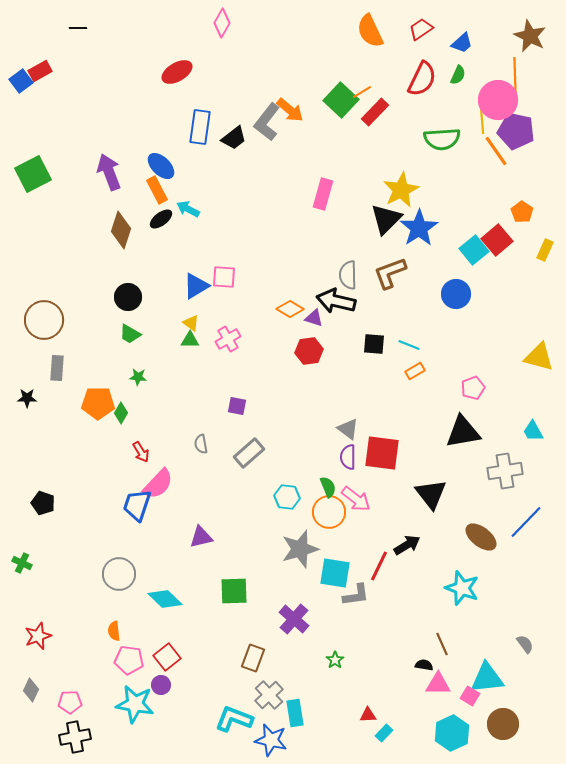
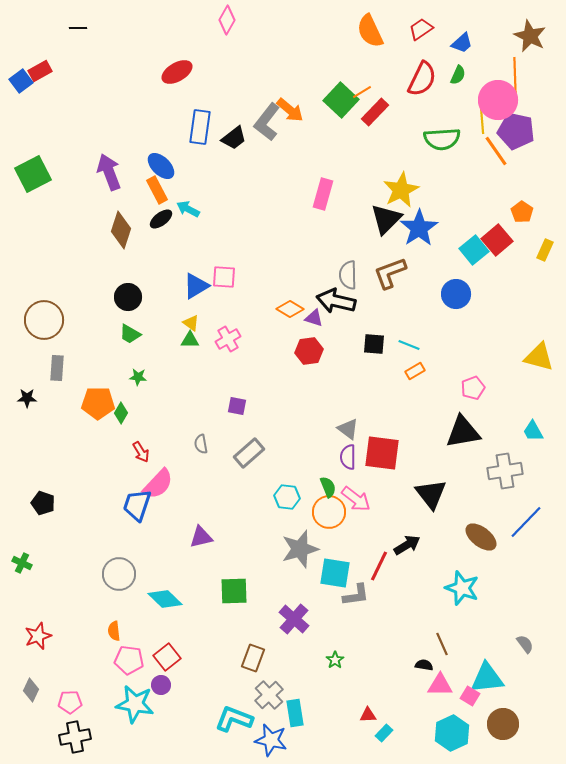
pink diamond at (222, 23): moved 5 px right, 3 px up
pink triangle at (438, 684): moved 2 px right, 1 px down
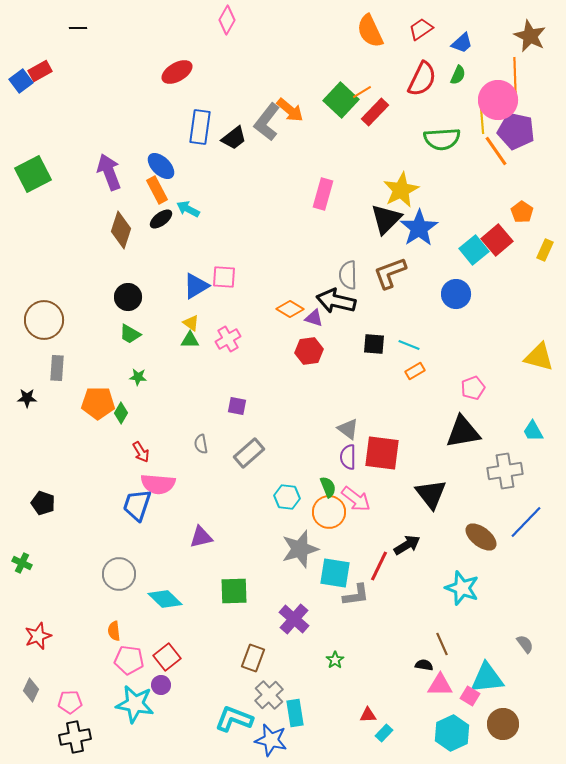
pink semicircle at (158, 484): rotated 52 degrees clockwise
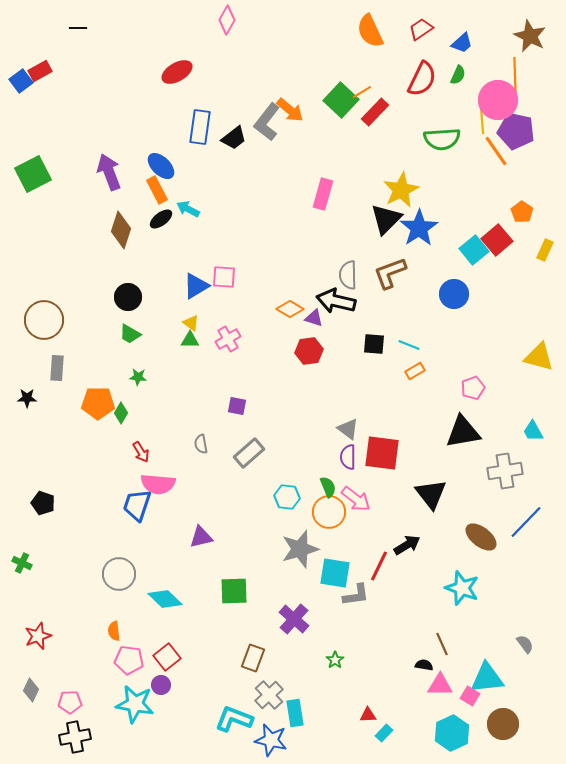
blue circle at (456, 294): moved 2 px left
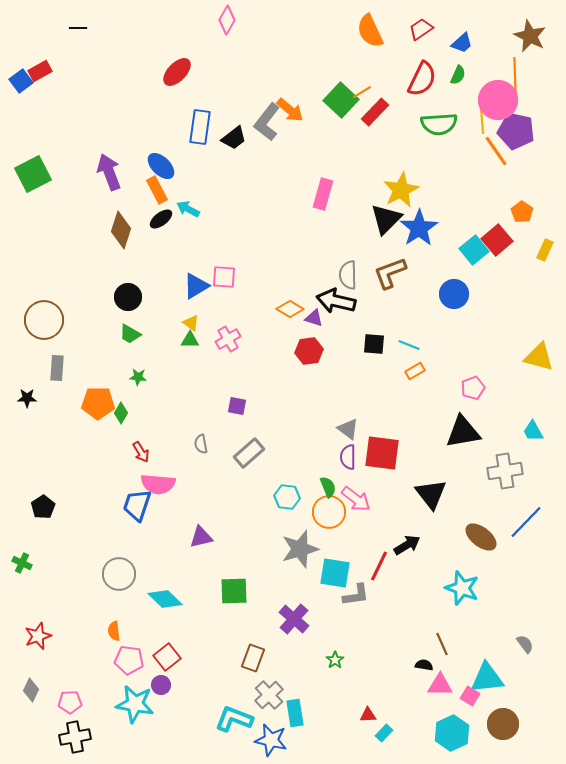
red ellipse at (177, 72): rotated 16 degrees counterclockwise
green semicircle at (442, 139): moved 3 px left, 15 px up
black pentagon at (43, 503): moved 4 px down; rotated 20 degrees clockwise
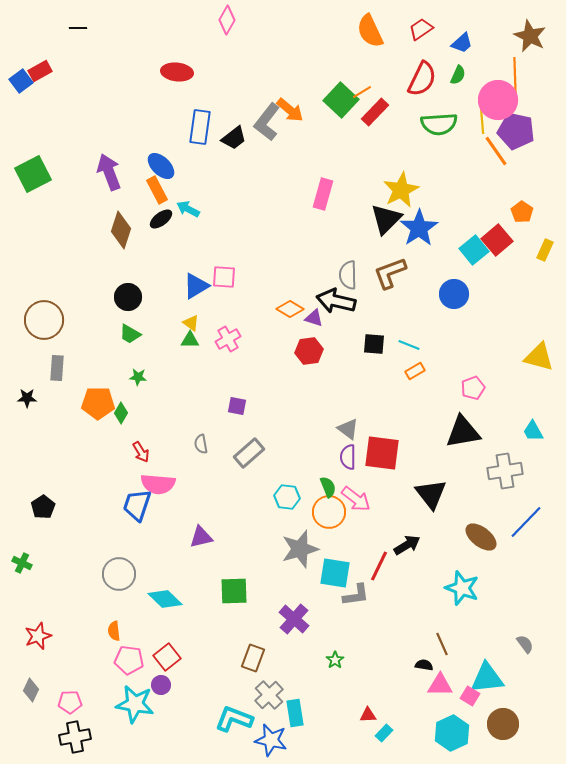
red ellipse at (177, 72): rotated 52 degrees clockwise
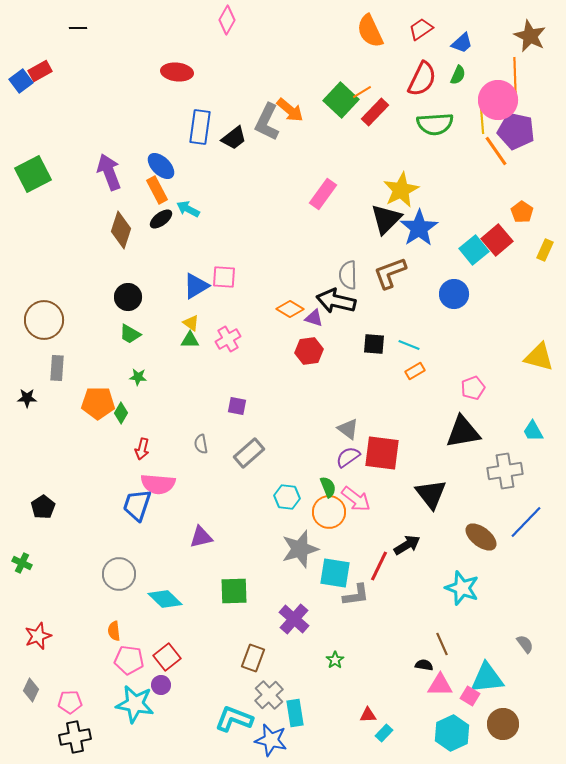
gray L-shape at (267, 122): rotated 12 degrees counterclockwise
green semicircle at (439, 124): moved 4 px left
pink rectangle at (323, 194): rotated 20 degrees clockwise
red arrow at (141, 452): moved 1 px right, 3 px up; rotated 45 degrees clockwise
purple semicircle at (348, 457): rotated 55 degrees clockwise
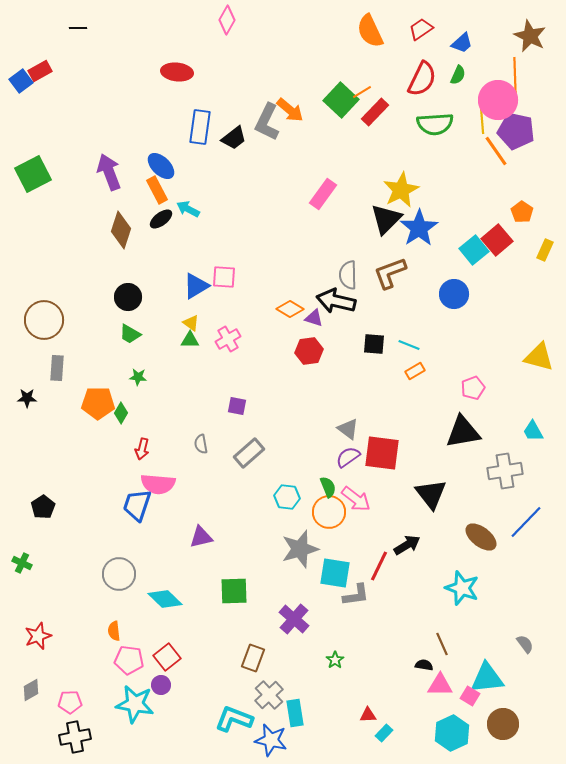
gray diamond at (31, 690): rotated 35 degrees clockwise
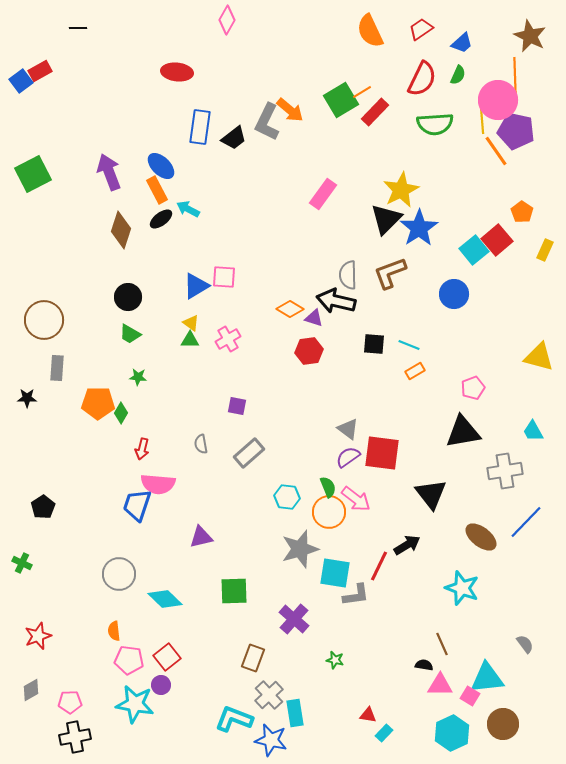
green square at (341, 100): rotated 16 degrees clockwise
green star at (335, 660): rotated 24 degrees counterclockwise
red triangle at (368, 715): rotated 12 degrees clockwise
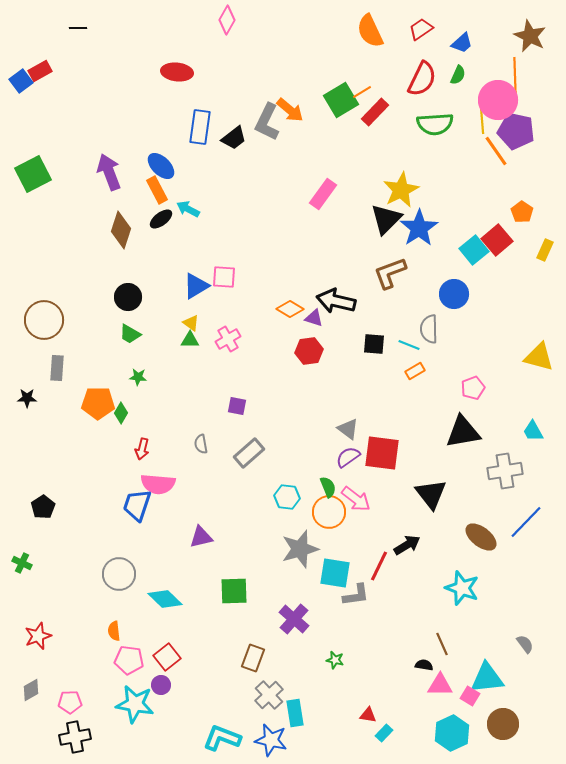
gray semicircle at (348, 275): moved 81 px right, 54 px down
cyan L-shape at (234, 719): moved 12 px left, 19 px down
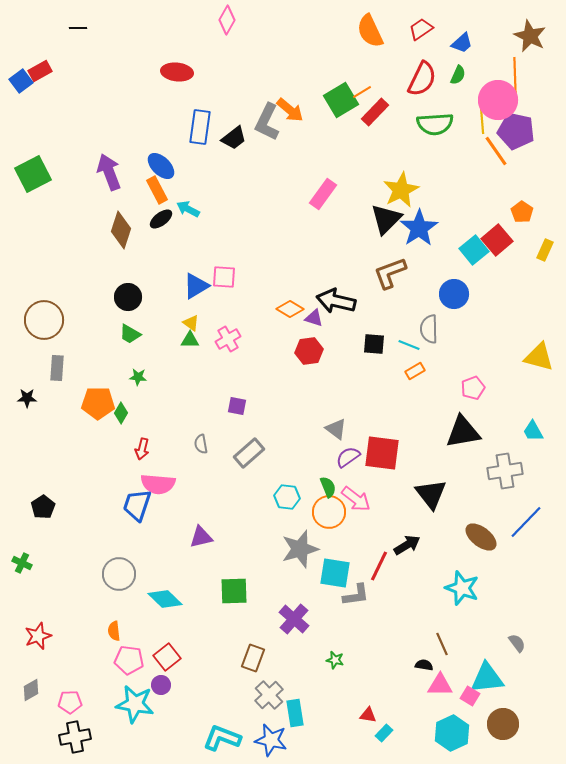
gray triangle at (348, 429): moved 12 px left
gray semicircle at (525, 644): moved 8 px left, 1 px up
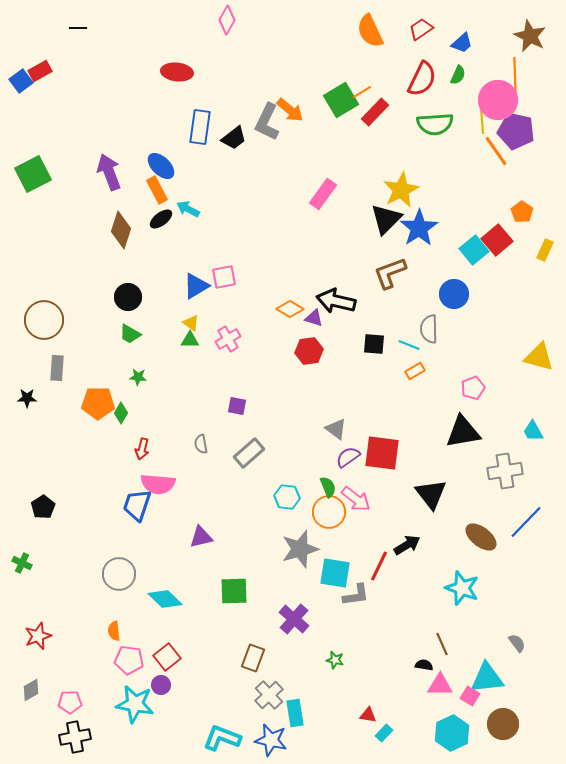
pink square at (224, 277): rotated 15 degrees counterclockwise
